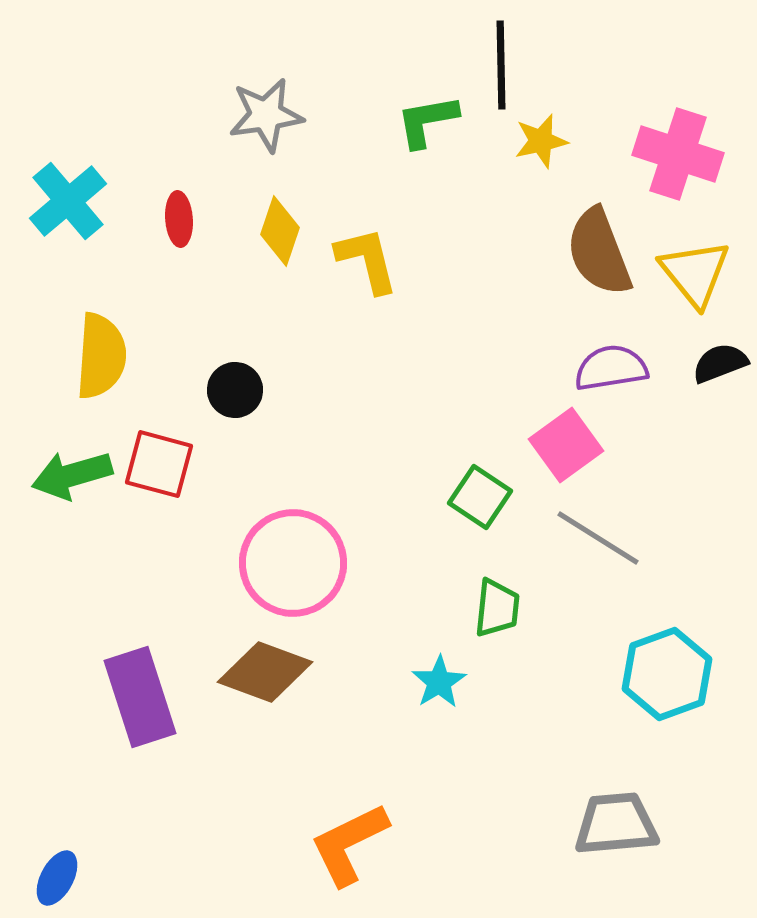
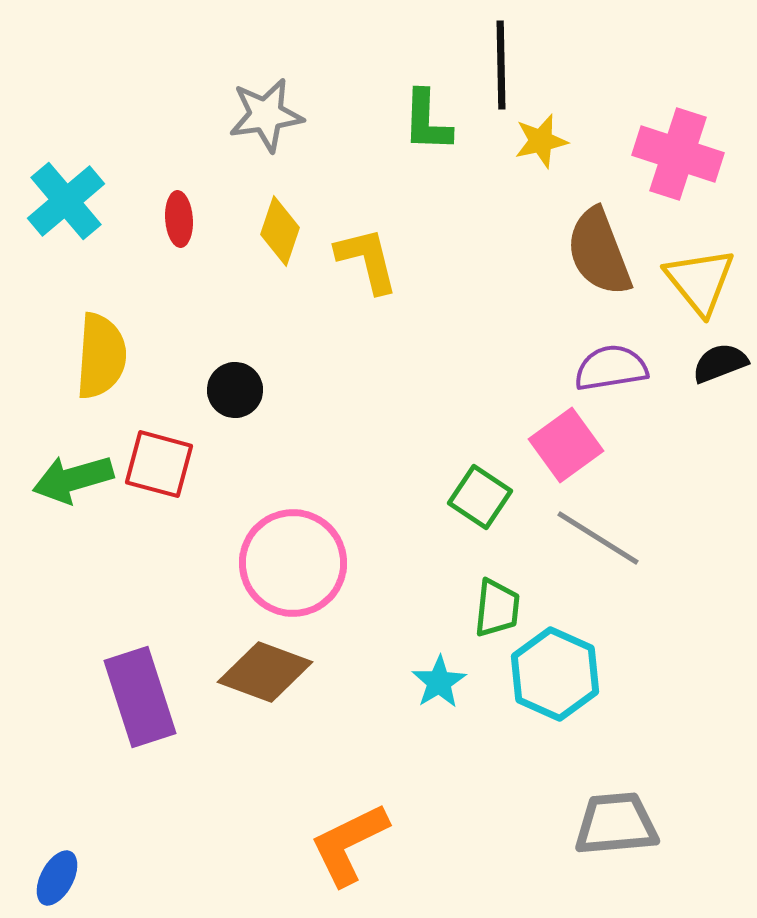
green L-shape: rotated 78 degrees counterclockwise
cyan cross: moved 2 px left
yellow triangle: moved 5 px right, 8 px down
green arrow: moved 1 px right, 4 px down
cyan hexagon: moved 112 px left; rotated 16 degrees counterclockwise
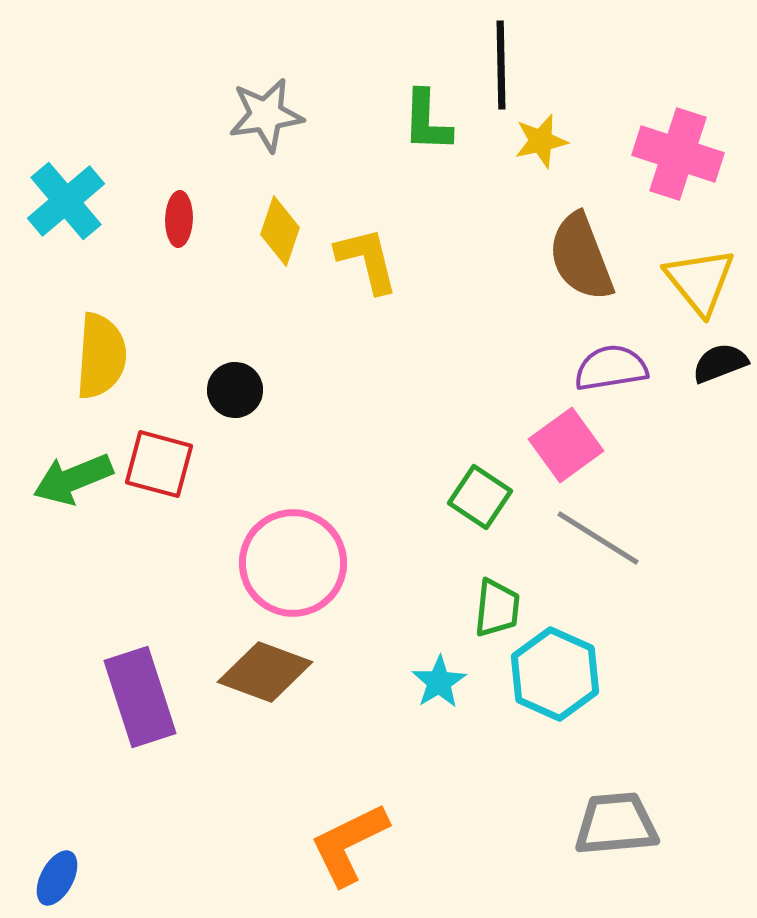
red ellipse: rotated 6 degrees clockwise
brown semicircle: moved 18 px left, 5 px down
green arrow: rotated 6 degrees counterclockwise
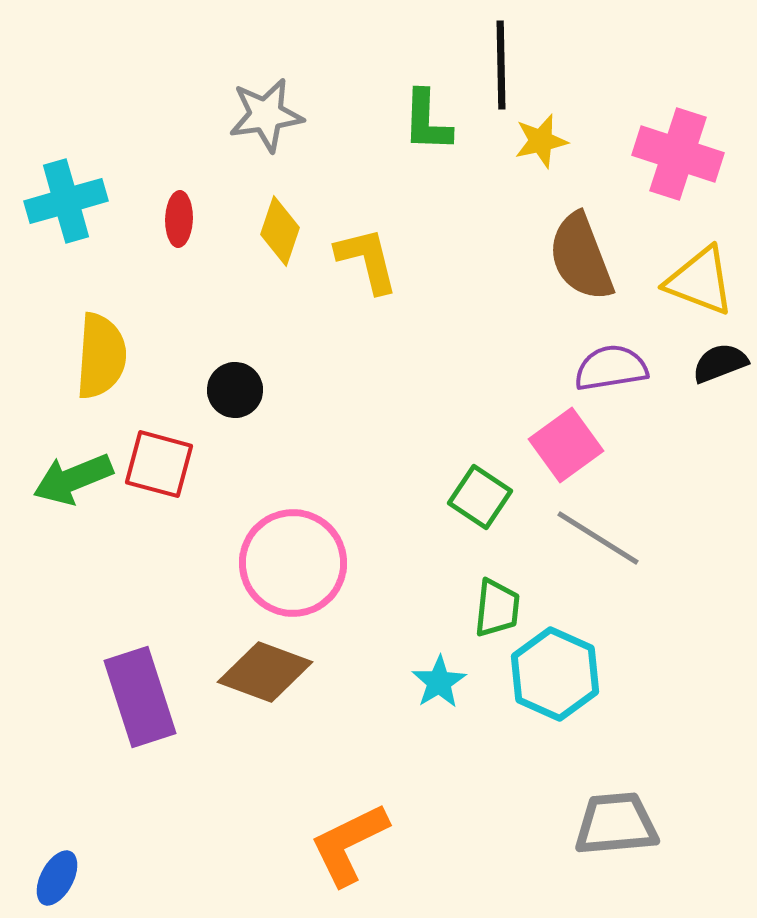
cyan cross: rotated 24 degrees clockwise
yellow triangle: rotated 30 degrees counterclockwise
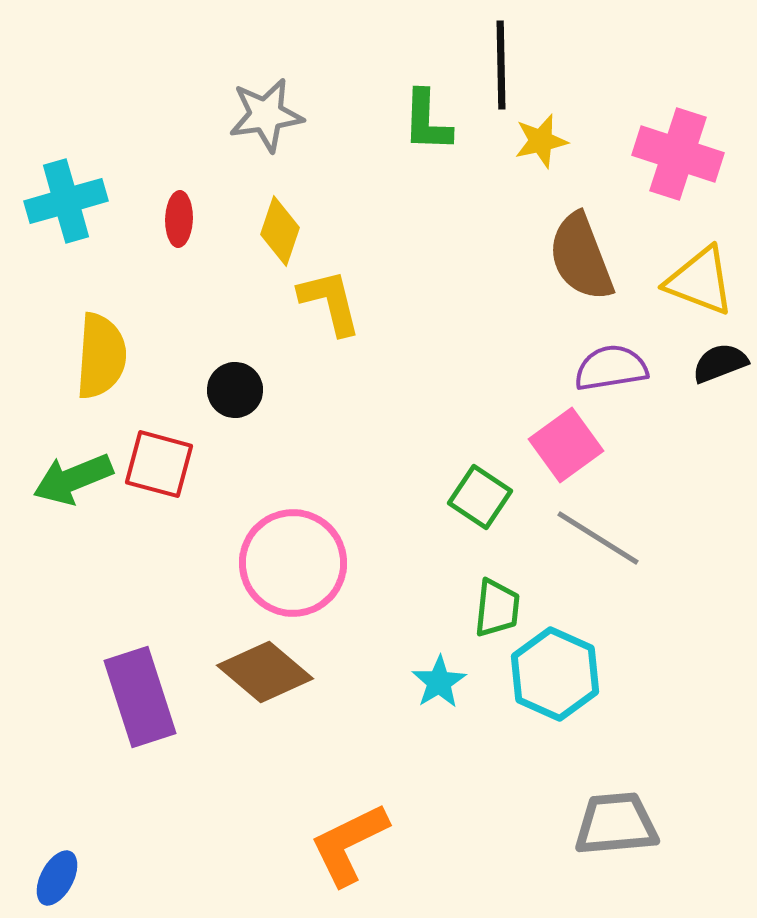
yellow L-shape: moved 37 px left, 42 px down
brown diamond: rotated 20 degrees clockwise
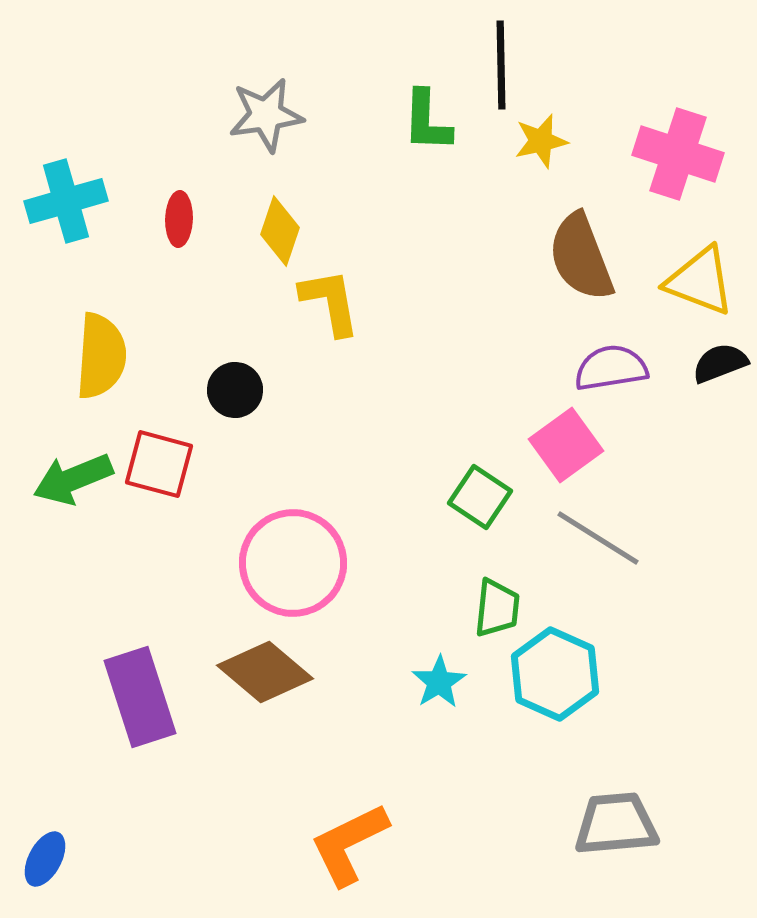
yellow L-shape: rotated 4 degrees clockwise
blue ellipse: moved 12 px left, 19 px up
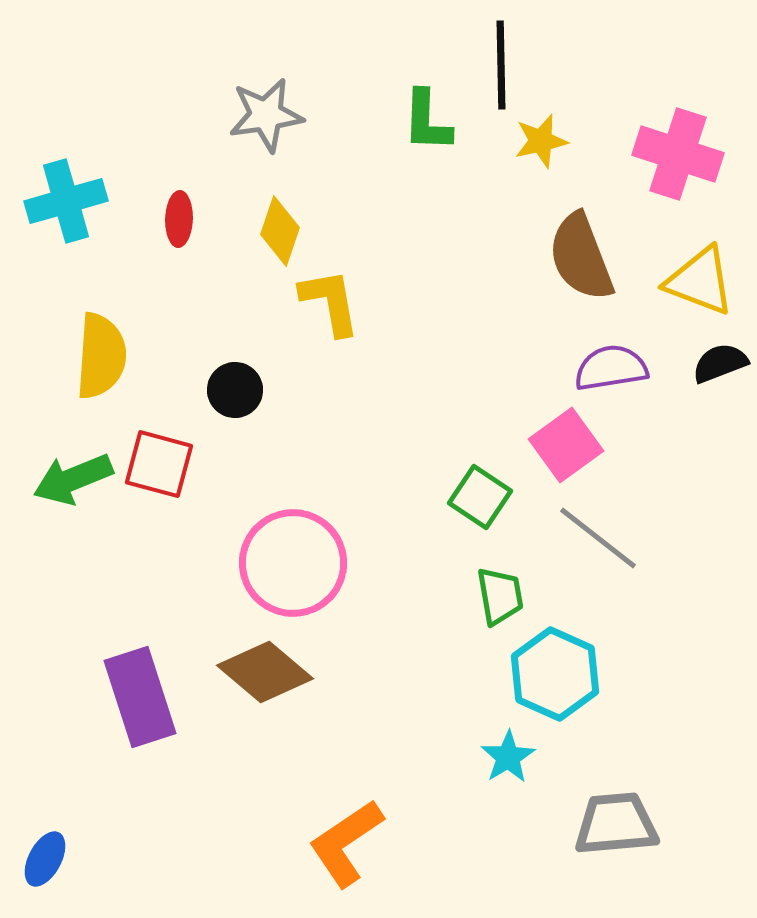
gray line: rotated 6 degrees clockwise
green trapezoid: moved 3 px right, 12 px up; rotated 16 degrees counterclockwise
cyan star: moved 69 px right, 75 px down
orange L-shape: moved 3 px left, 1 px up; rotated 8 degrees counterclockwise
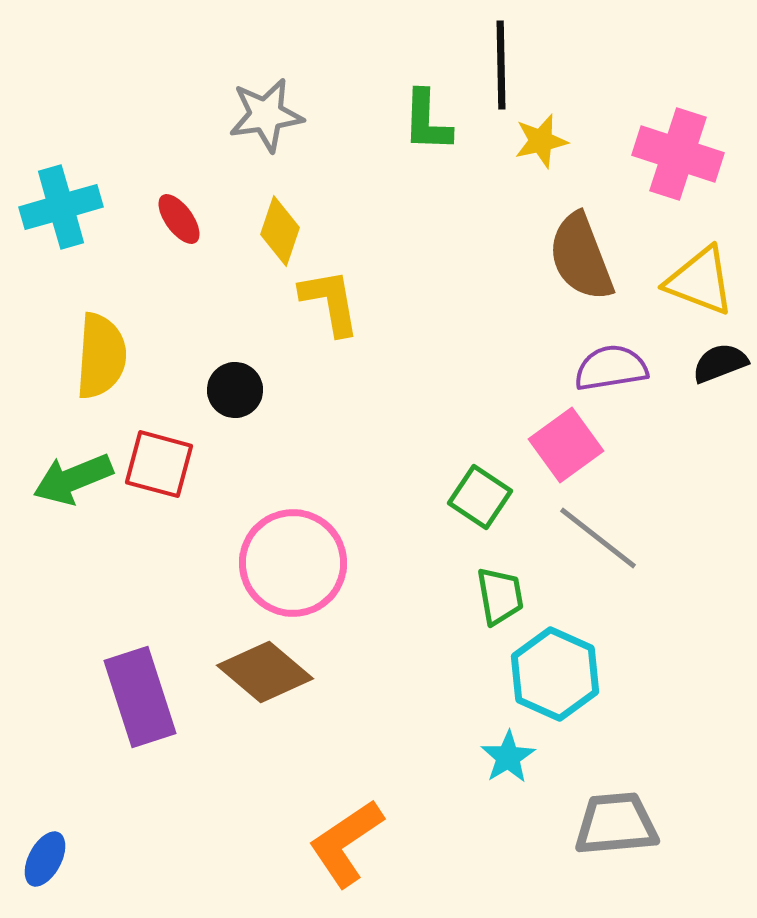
cyan cross: moved 5 px left, 6 px down
red ellipse: rotated 38 degrees counterclockwise
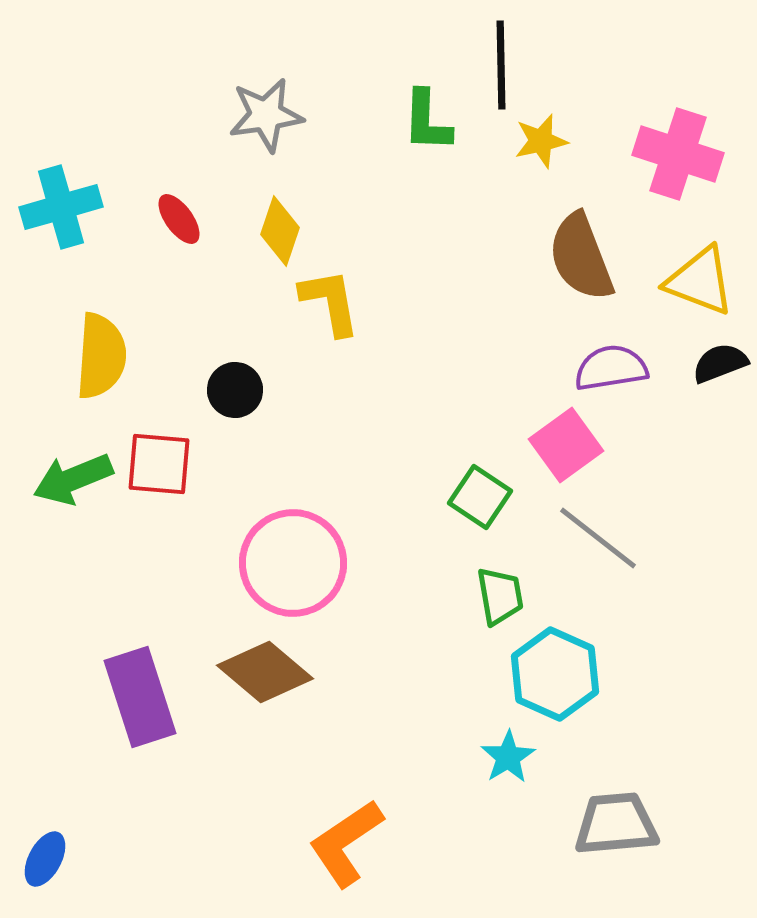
red square: rotated 10 degrees counterclockwise
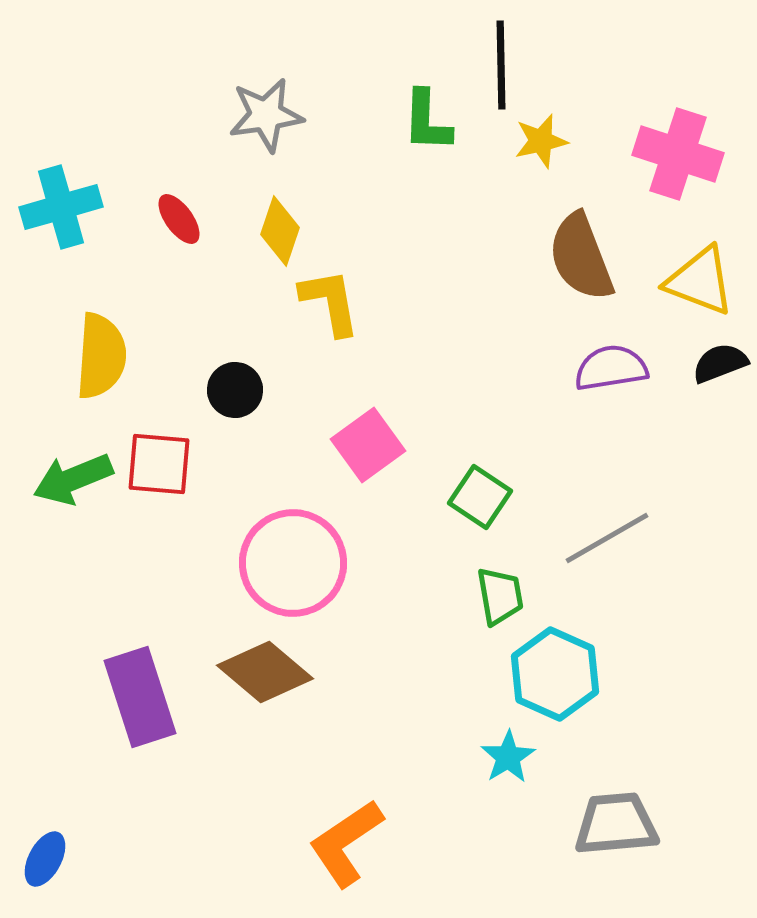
pink square: moved 198 px left
gray line: moved 9 px right; rotated 68 degrees counterclockwise
